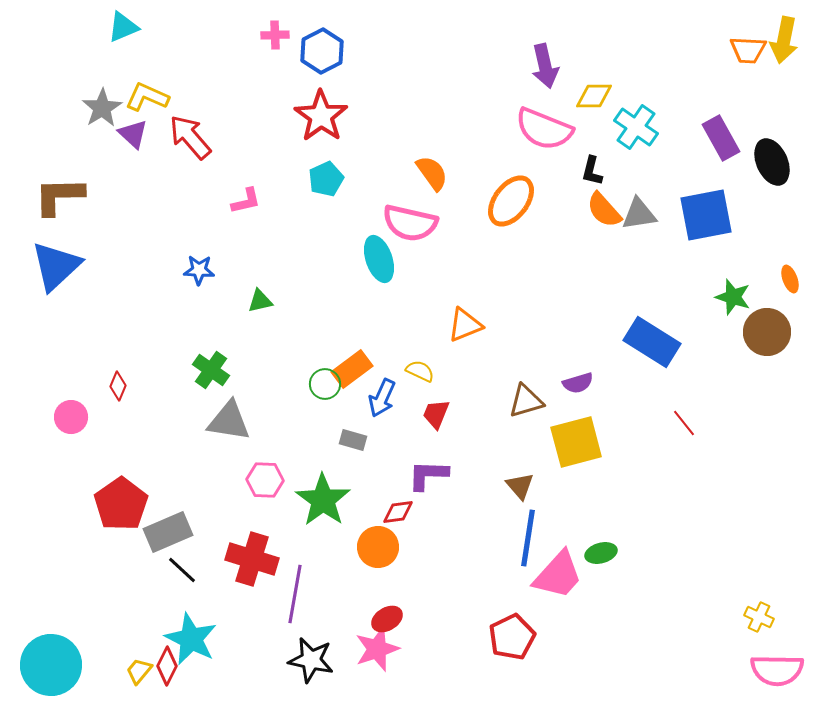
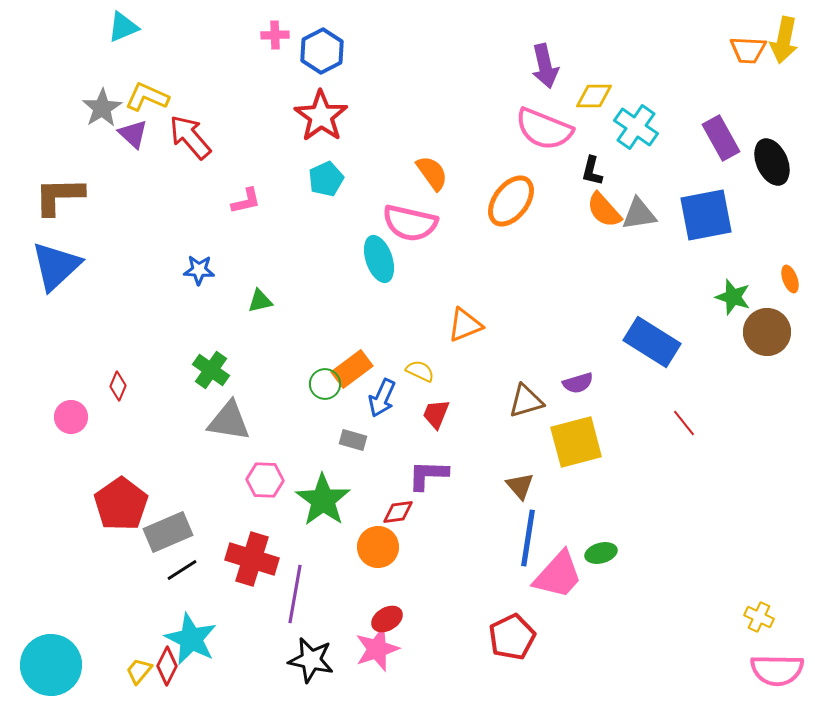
black line at (182, 570): rotated 76 degrees counterclockwise
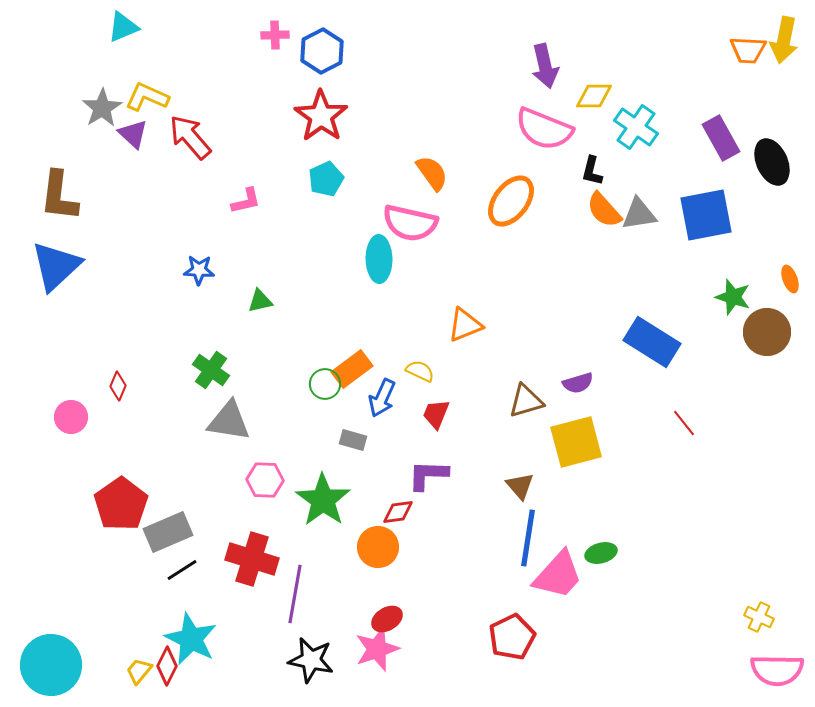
brown L-shape at (59, 196): rotated 82 degrees counterclockwise
cyan ellipse at (379, 259): rotated 18 degrees clockwise
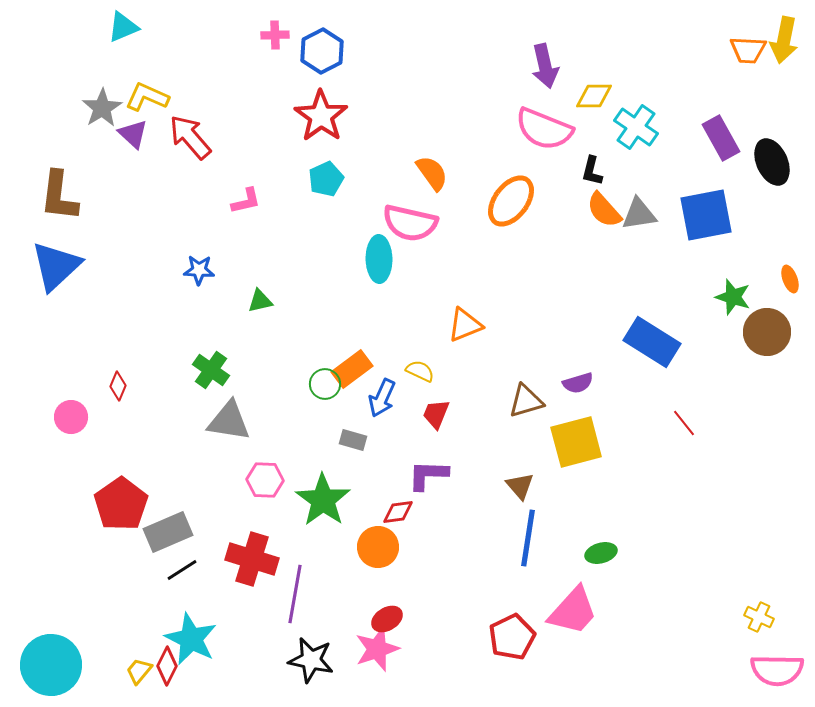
pink trapezoid at (558, 575): moved 15 px right, 36 px down
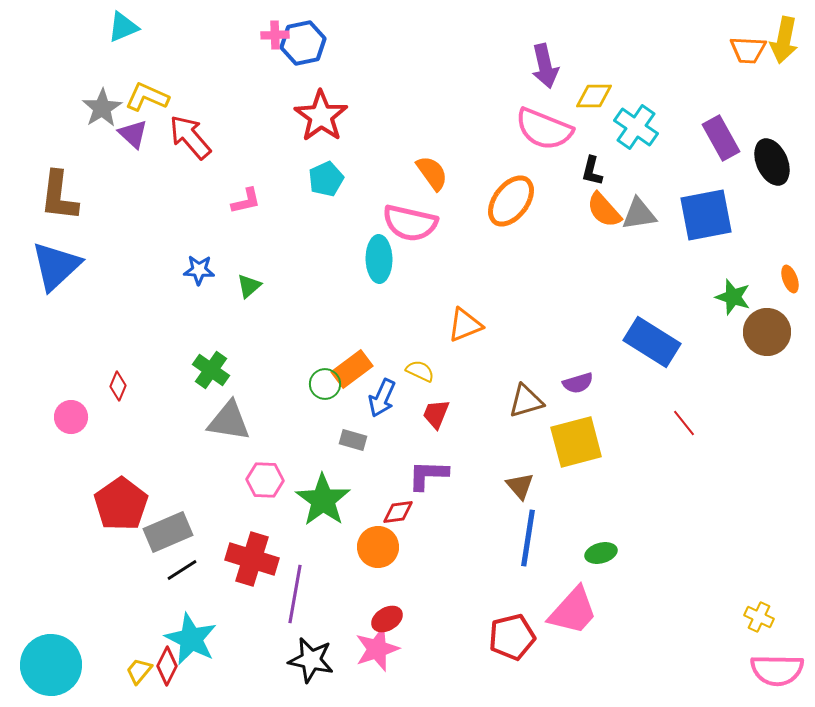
blue hexagon at (322, 51): moved 19 px left, 8 px up; rotated 15 degrees clockwise
green triangle at (260, 301): moved 11 px left, 15 px up; rotated 28 degrees counterclockwise
red pentagon at (512, 637): rotated 12 degrees clockwise
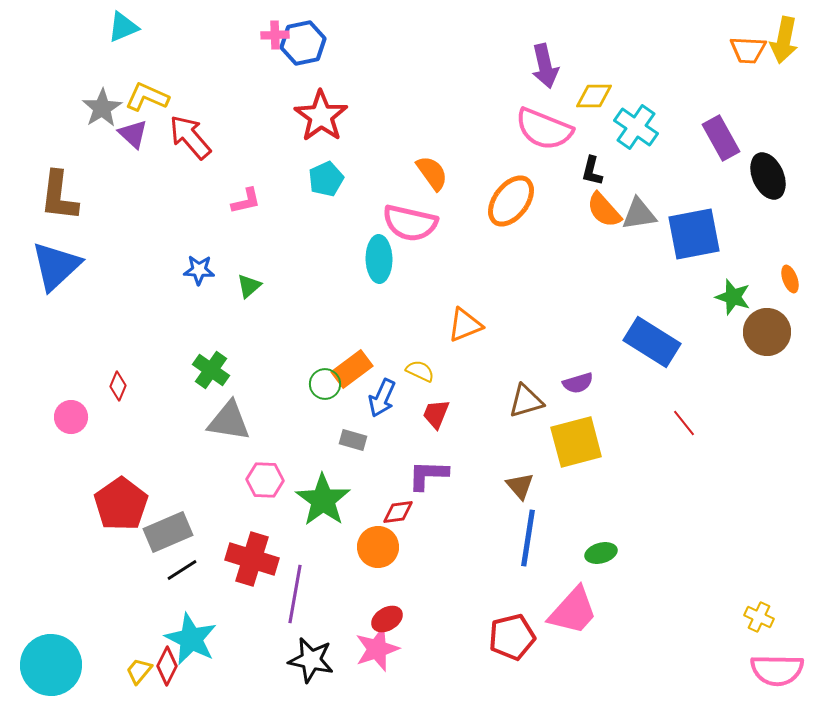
black ellipse at (772, 162): moved 4 px left, 14 px down
blue square at (706, 215): moved 12 px left, 19 px down
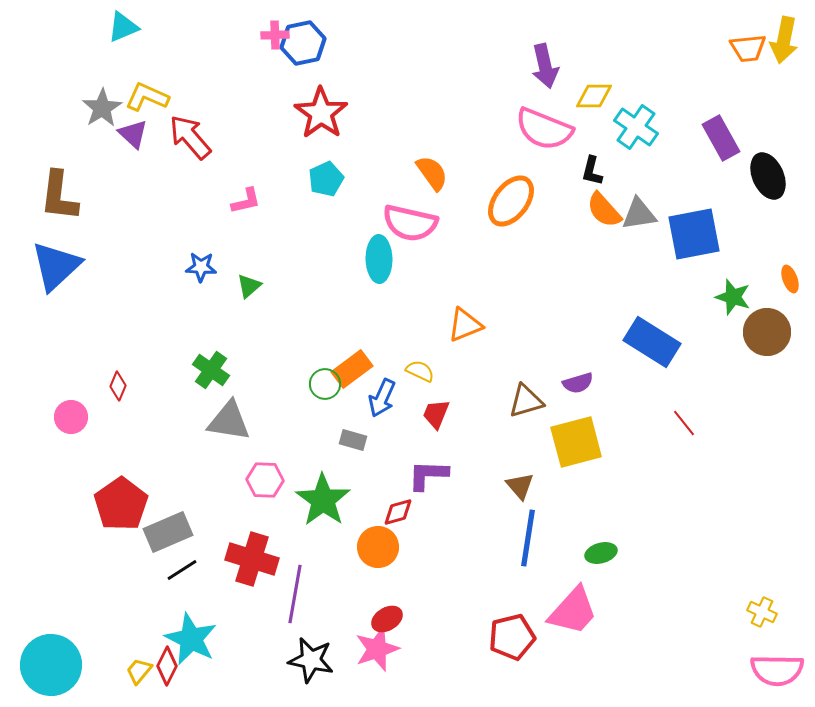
orange trapezoid at (748, 50): moved 2 px up; rotated 9 degrees counterclockwise
red star at (321, 116): moved 3 px up
blue star at (199, 270): moved 2 px right, 3 px up
red diamond at (398, 512): rotated 8 degrees counterclockwise
yellow cross at (759, 617): moved 3 px right, 5 px up
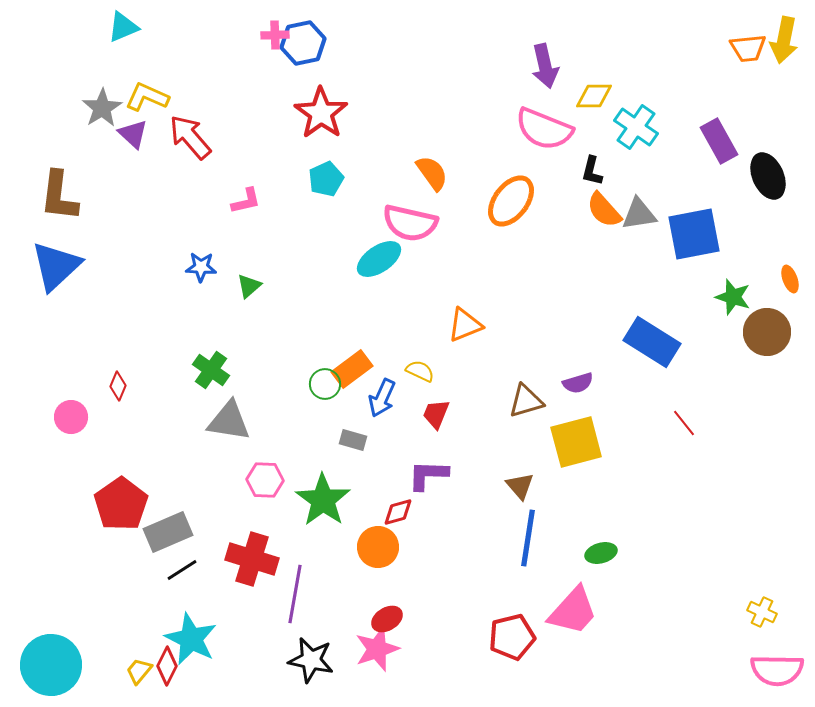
purple rectangle at (721, 138): moved 2 px left, 3 px down
cyan ellipse at (379, 259): rotated 57 degrees clockwise
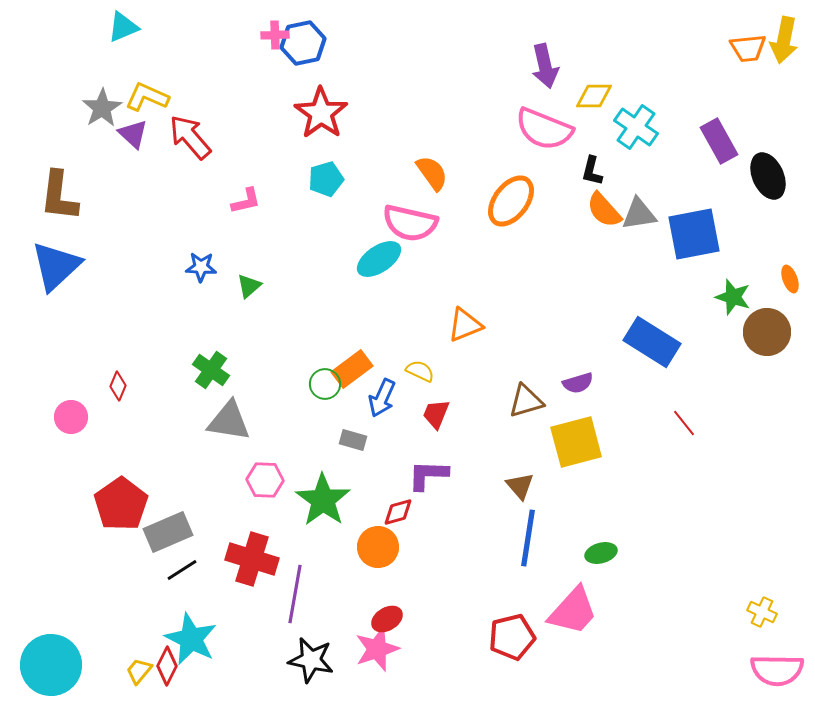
cyan pentagon at (326, 179): rotated 8 degrees clockwise
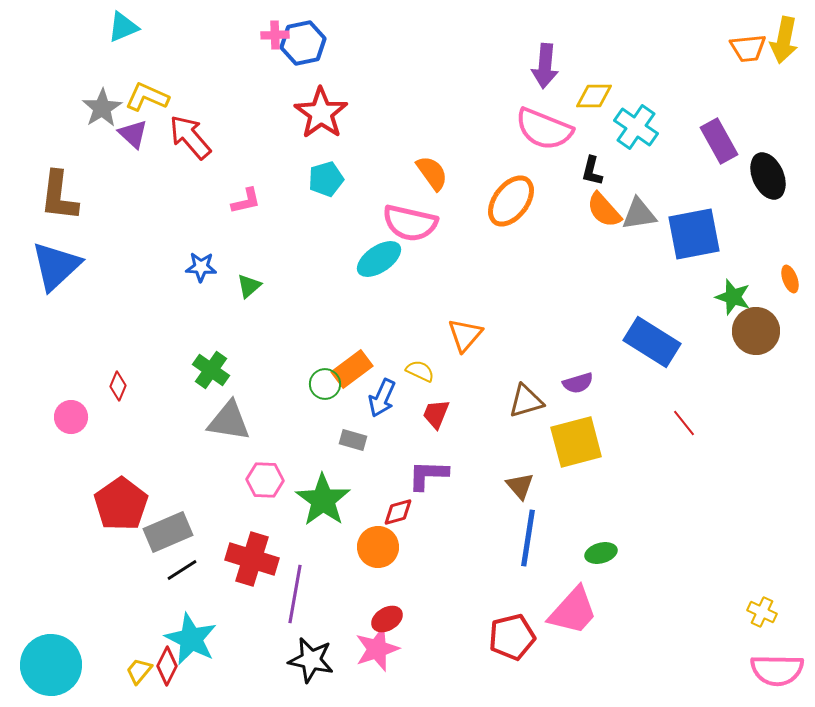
purple arrow at (545, 66): rotated 18 degrees clockwise
orange triangle at (465, 325): moved 10 px down; rotated 27 degrees counterclockwise
brown circle at (767, 332): moved 11 px left, 1 px up
